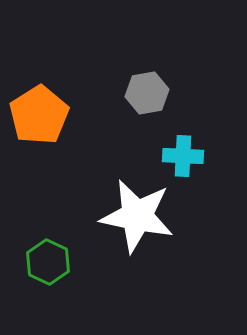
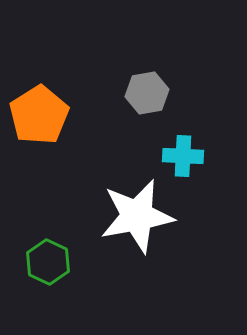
white star: rotated 22 degrees counterclockwise
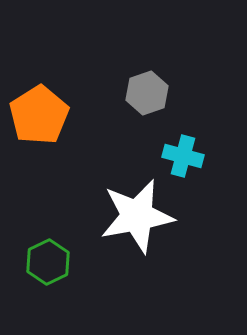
gray hexagon: rotated 9 degrees counterclockwise
cyan cross: rotated 12 degrees clockwise
green hexagon: rotated 9 degrees clockwise
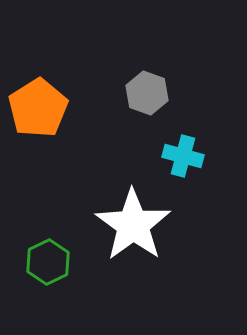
gray hexagon: rotated 21 degrees counterclockwise
orange pentagon: moved 1 px left, 7 px up
white star: moved 4 px left, 9 px down; rotated 26 degrees counterclockwise
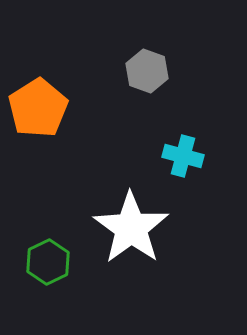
gray hexagon: moved 22 px up
white star: moved 2 px left, 3 px down
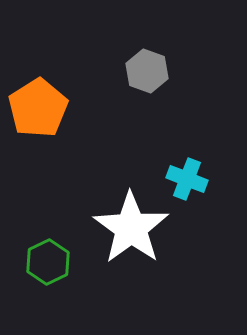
cyan cross: moved 4 px right, 23 px down; rotated 6 degrees clockwise
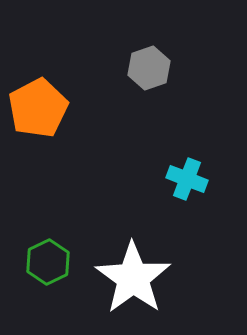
gray hexagon: moved 2 px right, 3 px up; rotated 21 degrees clockwise
orange pentagon: rotated 4 degrees clockwise
white star: moved 2 px right, 50 px down
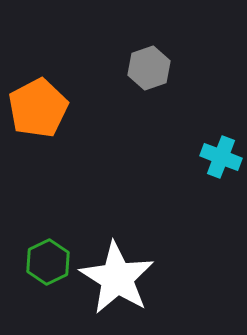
cyan cross: moved 34 px right, 22 px up
white star: moved 16 px left; rotated 4 degrees counterclockwise
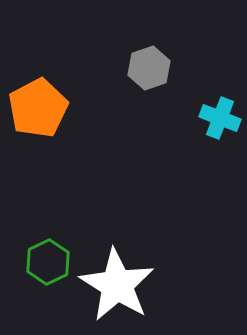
cyan cross: moved 1 px left, 39 px up
white star: moved 7 px down
